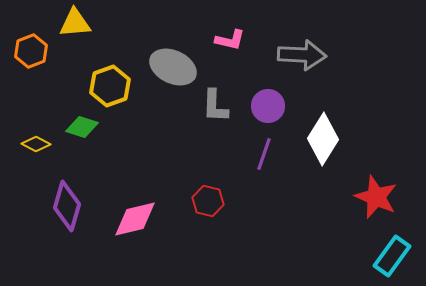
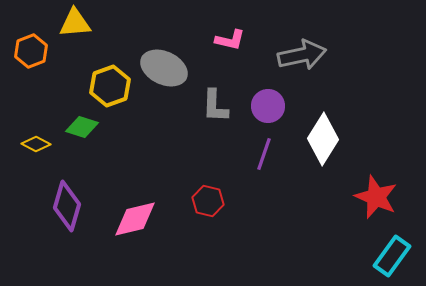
gray arrow: rotated 15 degrees counterclockwise
gray ellipse: moved 9 px left, 1 px down
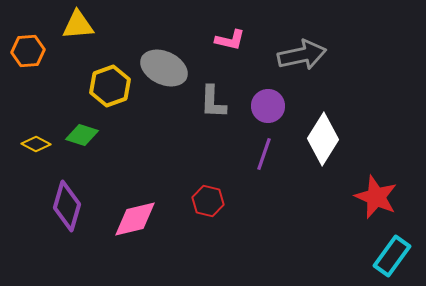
yellow triangle: moved 3 px right, 2 px down
orange hexagon: moved 3 px left; rotated 16 degrees clockwise
gray L-shape: moved 2 px left, 4 px up
green diamond: moved 8 px down
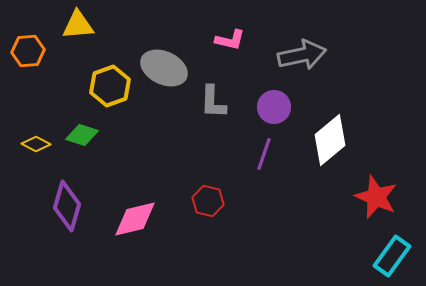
purple circle: moved 6 px right, 1 px down
white diamond: moved 7 px right, 1 px down; rotated 18 degrees clockwise
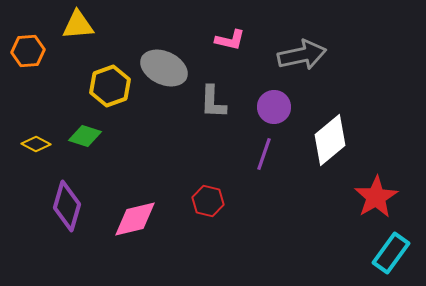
green diamond: moved 3 px right, 1 px down
red star: rotated 18 degrees clockwise
cyan rectangle: moved 1 px left, 3 px up
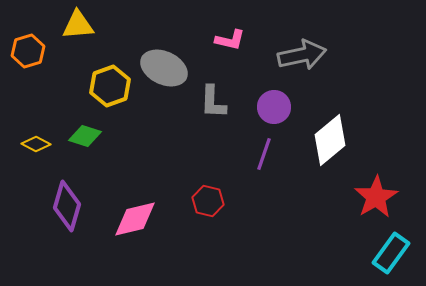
orange hexagon: rotated 12 degrees counterclockwise
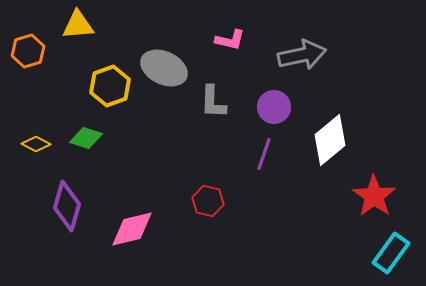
green diamond: moved 1 px right, 2 px down
red star: moved 2 px left, 1 px up; rotated 6 degrees counterclockwise
pink diamond: moved 3 px left, 10 px down
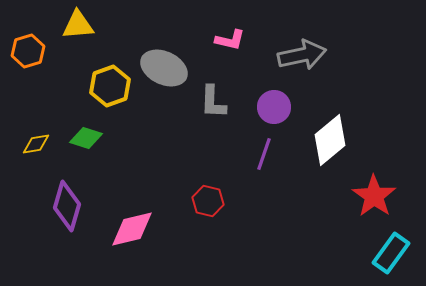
yellow diamond: rotated 36 degrees counterclockwise
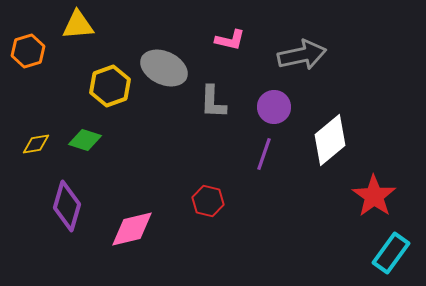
green diamond: moved 1 px left, 2 px down
